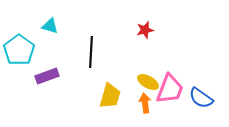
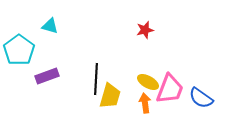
black line: moved 5 px right, 27 px down
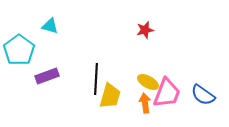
pink trapezoid: moved 3 px left, 4 px down
blue semicircle: moved 2 px right, 3 px up
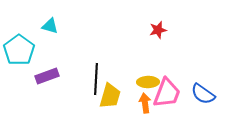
red star: moved 13 px right
yellow ellipse: rotated 30 degrees counterclockwise
blue semicircle: moved 1 px up
